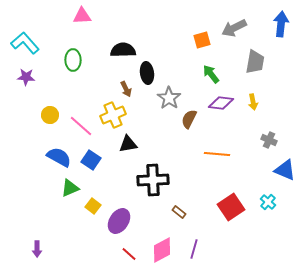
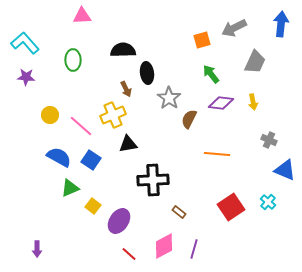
gray trapezoid: rotated 15 degrees clockwise
pink diamond: moved 2 px right, 4 px up
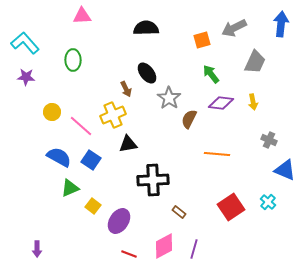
black semicircle: moved 23 px right, 22 px up
black ellipse: rotated 30 degrees counterclockwise
yellow circle: moved 2 px right, 3 px up
red line: rotated 21 degrees counterclockwise
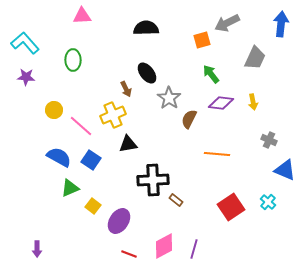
gray arrow: moved 7 px left, 5 px up
gray trapezoid: moved 4 px up
yellow circle: moved 2 px right, 2 px up
brown rectangle: moved 3 px left, 12 px up
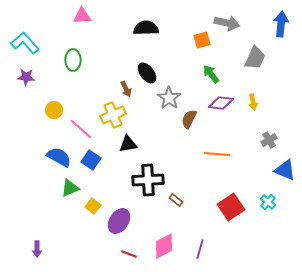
gray arrow: rotated 140 degrees counterclockwise
pink line: moved 3 px down
gray cross: rotated 35 degrees clockwise
black cross: moved 5 px left
purple line: moved 6 px right
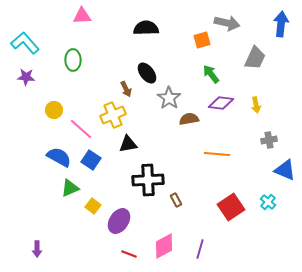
yellow arrow: moved 3 px right, 3 px down
brown semicircle: rotated 54 degrees clockwise
gray cross: rotated 21 degrees clockwise
brown rectangle: rotated 24 degrees clockwise
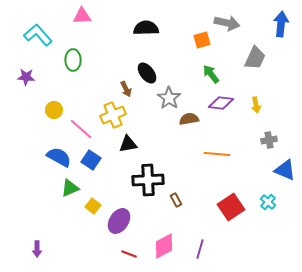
cyan L-shape: moved 13 px right, 8 px up
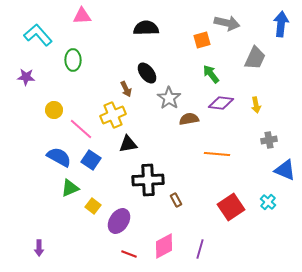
purple arrow: moved 2 px right, 1 px up
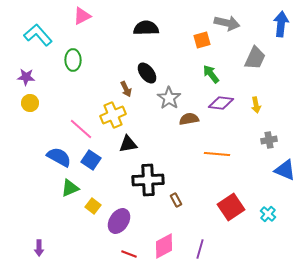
pink triangle: rotated 24 degrees counterclockwise
yellow circle: moved 24 px left, 7 px up
cyan cross: moved 12 px down
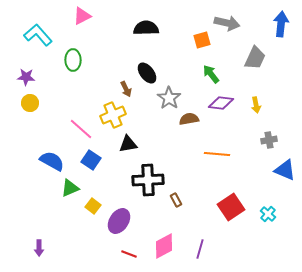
blue semicircle: moved 7 px left, 4 px down
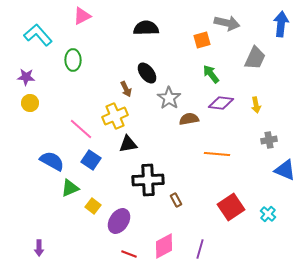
yellow cross: moved 2 px right, 1 px down
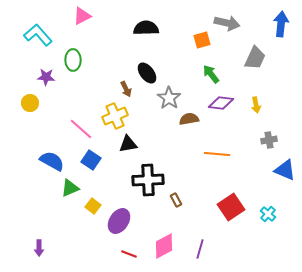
purple star: moved 20 px right
